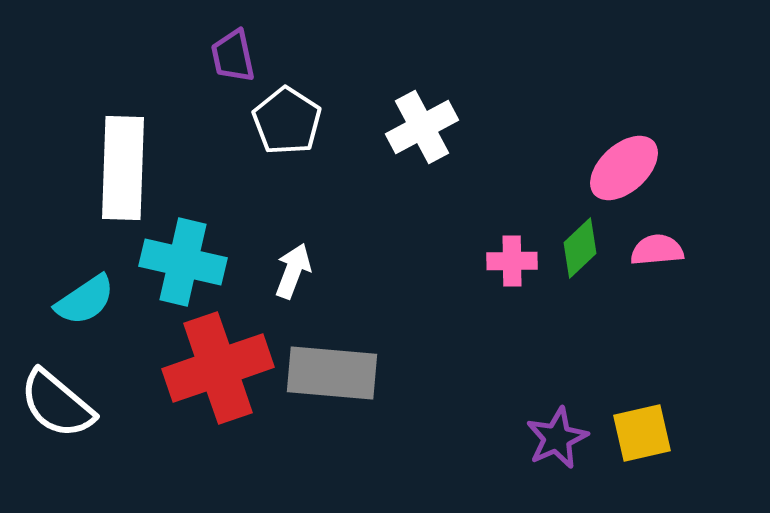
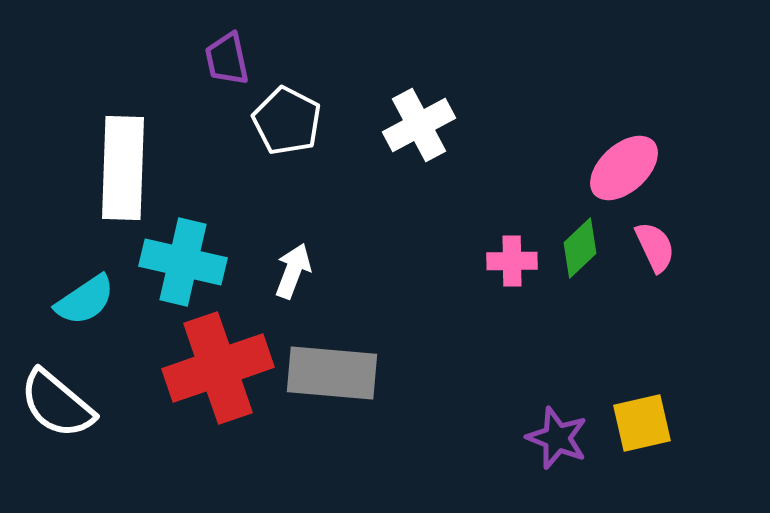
purple trapezoid: moved 6 px left, 3 px down
white pentagon: rotated 6 degrees counterclockwise
white cross: moved 3 px left, 2 px up
pink semicircle: moved 2 px left, 3 px up; rotated 70 degrees clockwise
yellow square: moved 10 px up
purple star: rotated 26 degrees counterclockwise
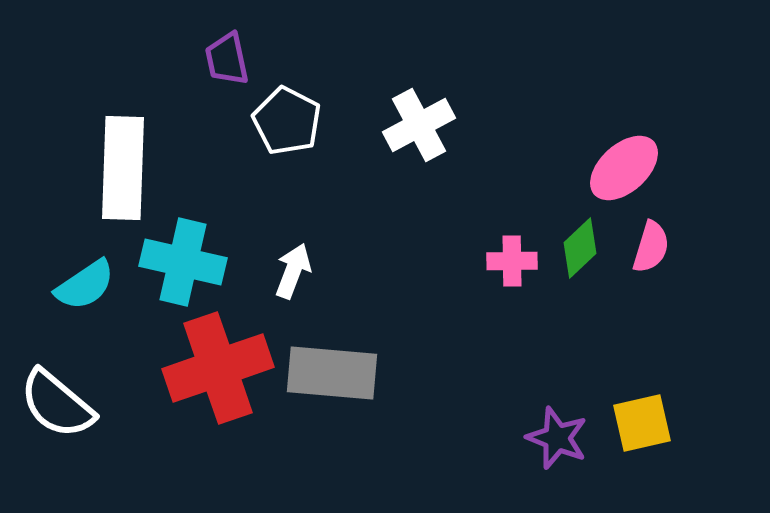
pink semicircle: moved 4 px left; rotated 42 degrees clockwise
cyan semicircle: moved 15 px up
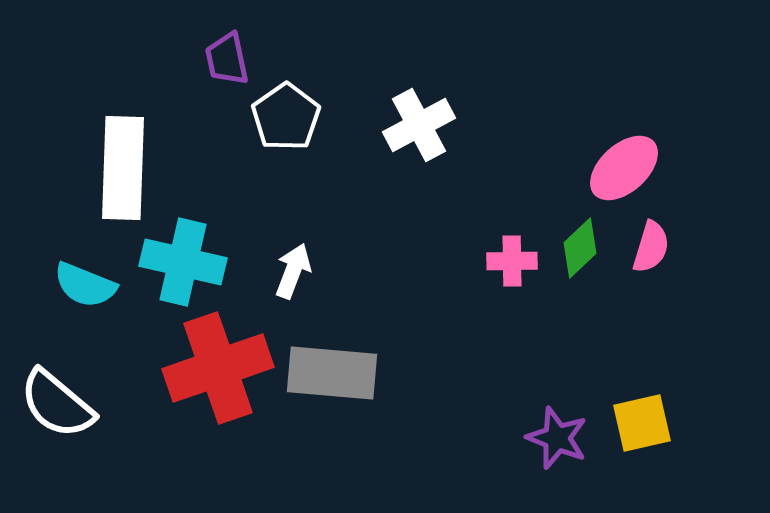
white pentagon: moved 1 px left, 4 px up; rotated 10 degrees clockwise
cyan semicircle: rotated 56 degrees clockwise
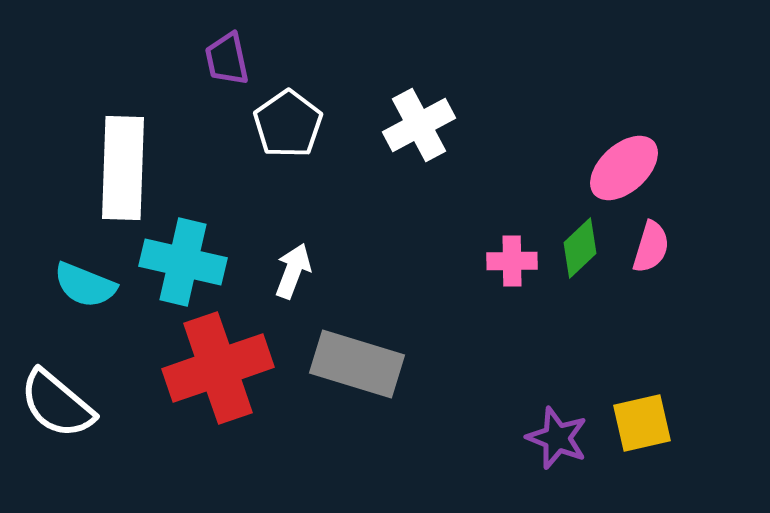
white pentagon: moved 2 px right, 7 px down
gray rectangle: moved 25 px right, 9 px up; rotated 12 degrees clockwise
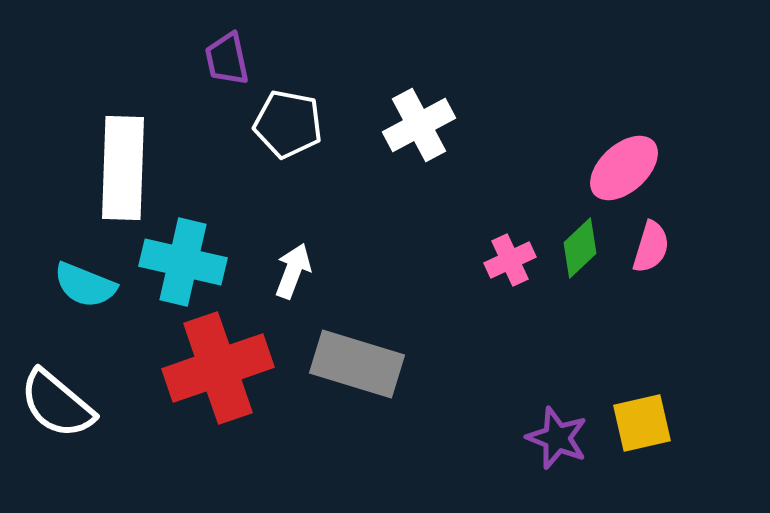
white pentagon: rotated 26 degrees counterclockwise
pink cross: moved 2 px left, 1 px up; rotated 24 degrees counterclockwise
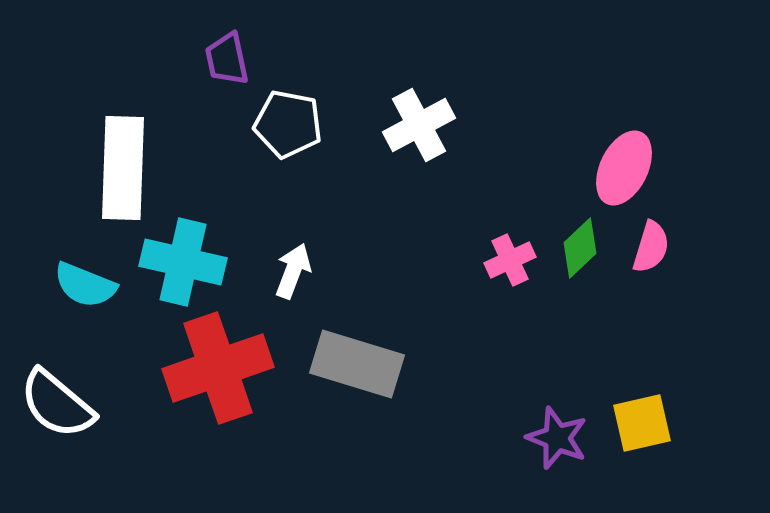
pink ellipse: rotated 22 degrees counterclockwise
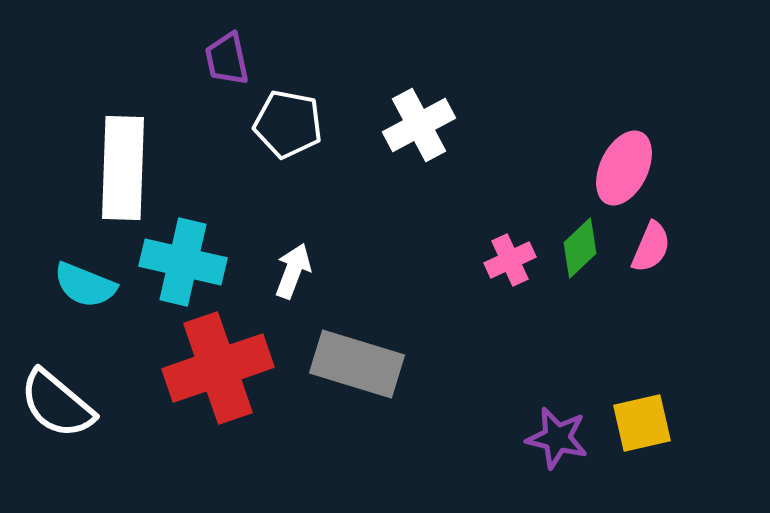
pink semicircle: rotated 6 degrees clockwise
purple star: rotated 8 degrees counterclockwise
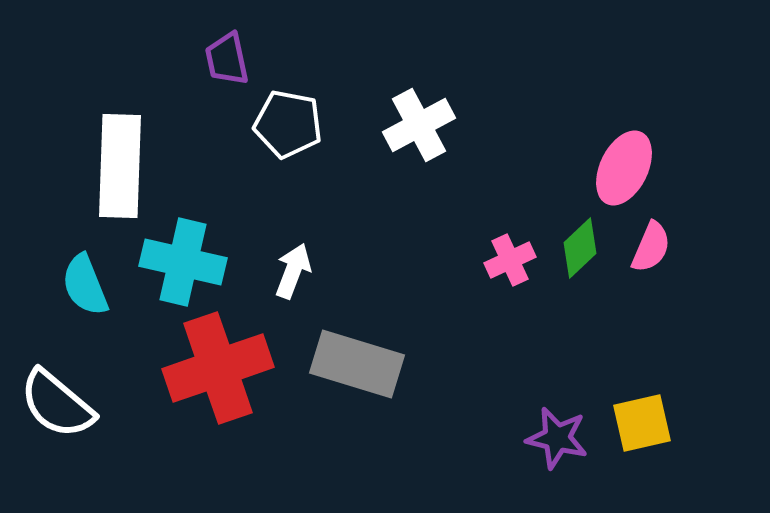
white rectangle: moved 3 px left, 2 px up
cyan semicircle: rotated 46 degrees clockwise
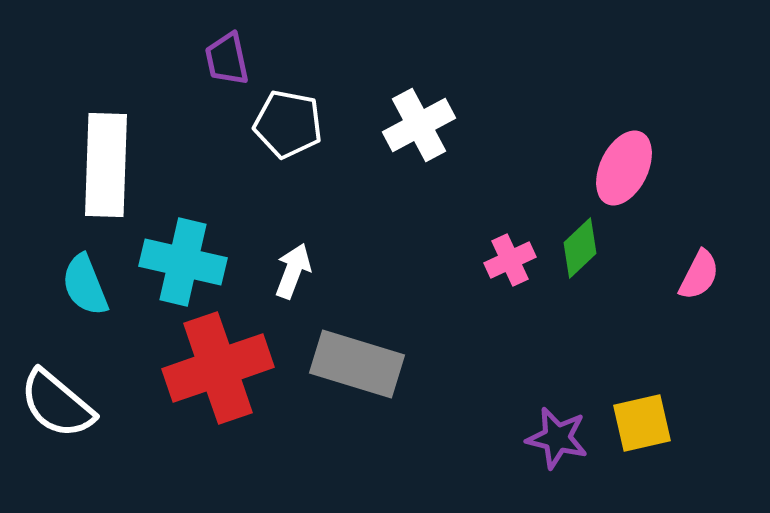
white rectangle: moved 14 px left, 1 px up
pink semicircle: moved 48 px right, 28 px down; rotated 4 degrees clockwise
